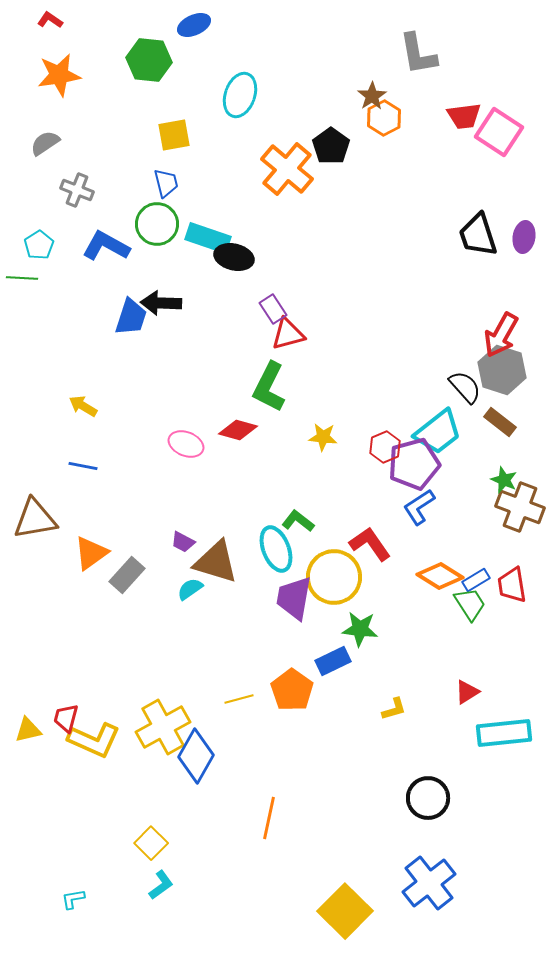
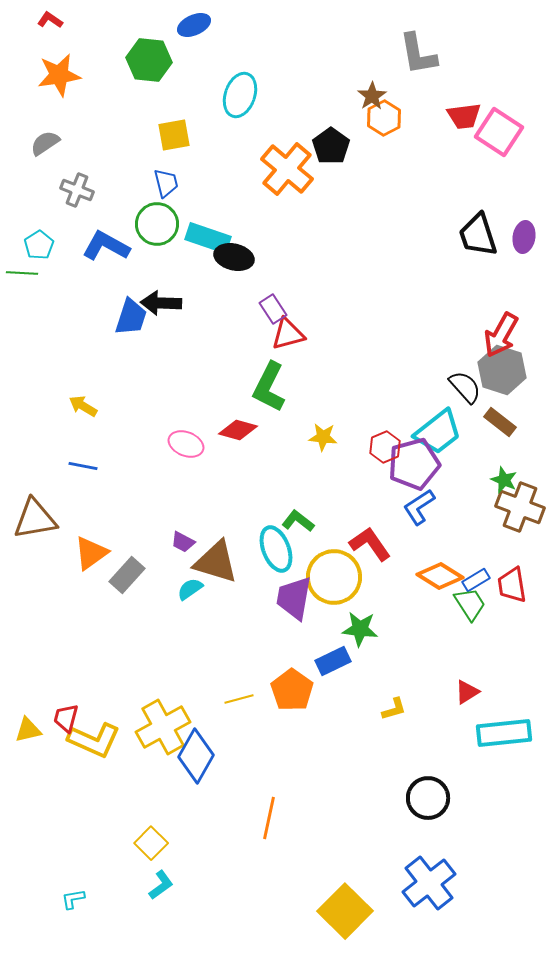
green line at (22, 278): moved 5 px up
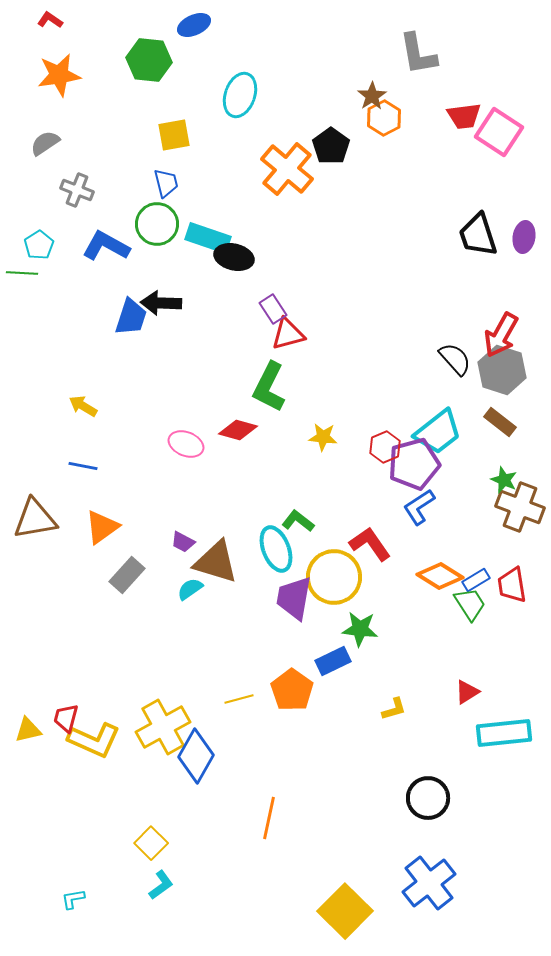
black semicircle at (465, 387): moved 10 px left, 28 px up
orange triangle at (91, 553): moved 11 px right, 26 px up
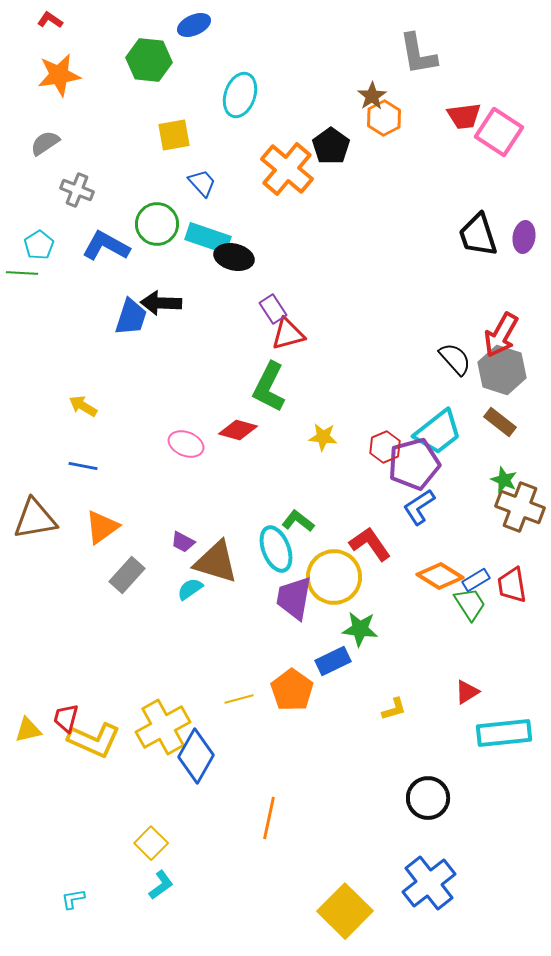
blue trapezoid at (166, 183): moved 36 px right; rotated 28 degrees counterclockwise
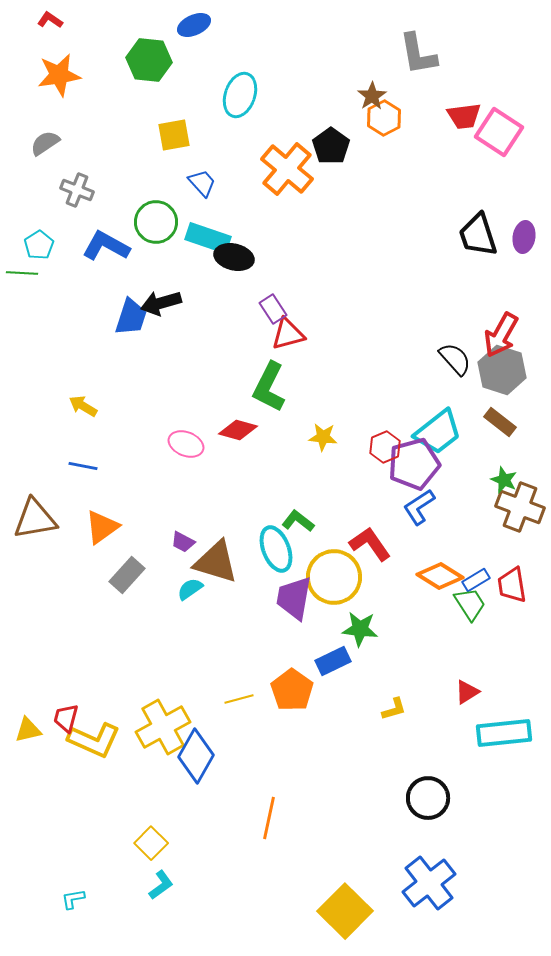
green circle at (157, 224): moved 1 px left, 2 px up
black arrow at (161, 303): rotated 18 degrees counterclockwise
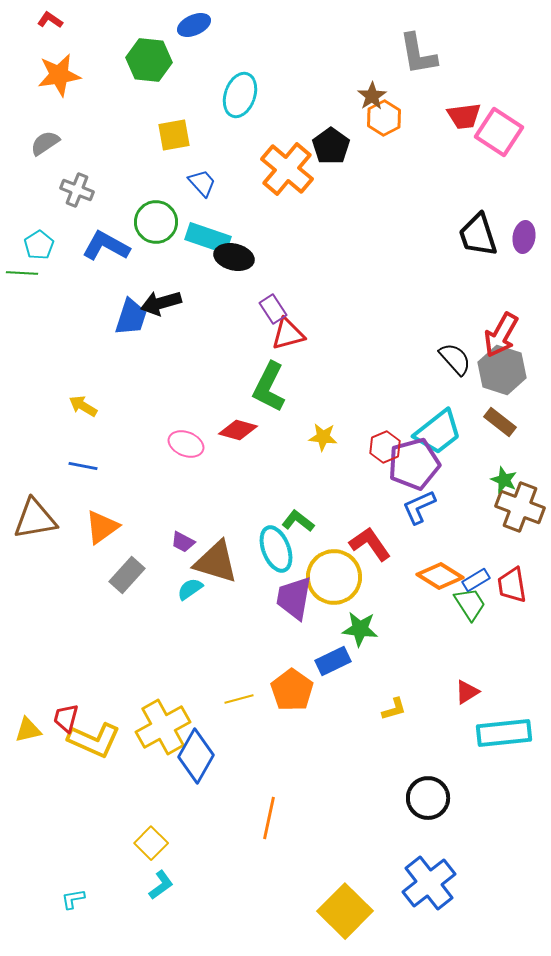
blue L-shape at (419, 507): rotated 9 degrees clockwise
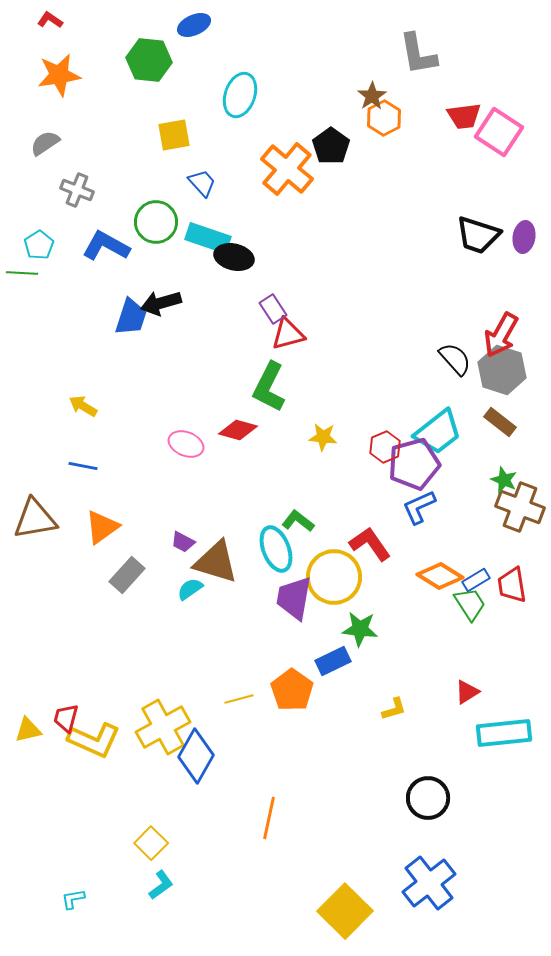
black trapezoid at (478, 235): rotated 54 degrees counterclockwise
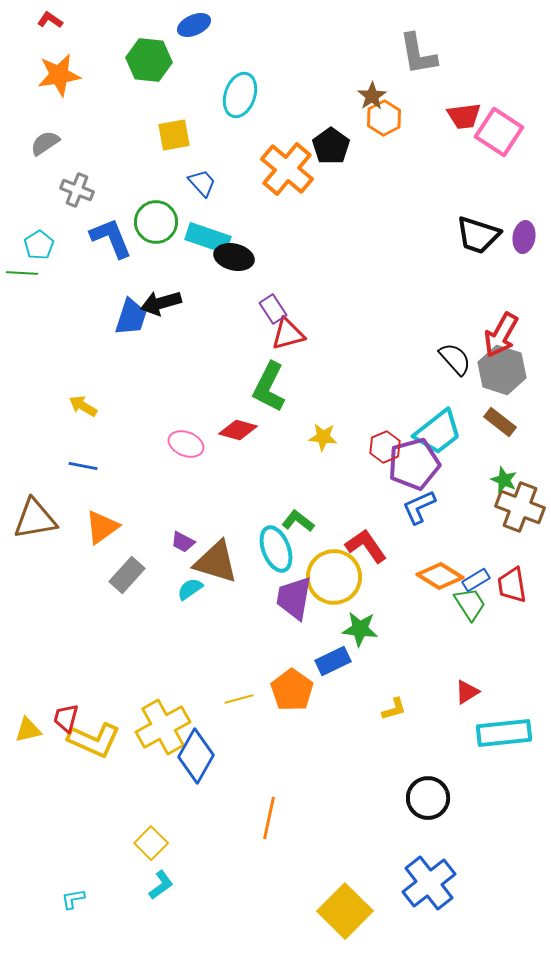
blue L-shape at (106, 246): moved 5 px right, 8 px up; rotated 39 degrees clockwise
red L-shape at (370, 544): moved 4 px left, 2 px down
